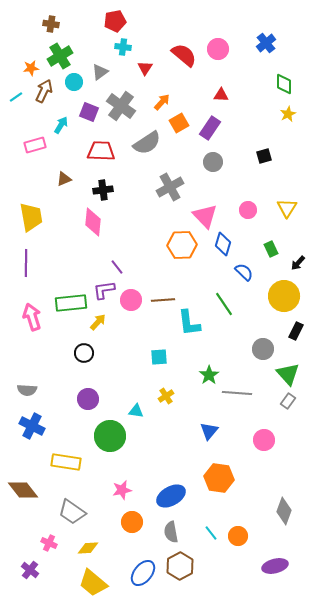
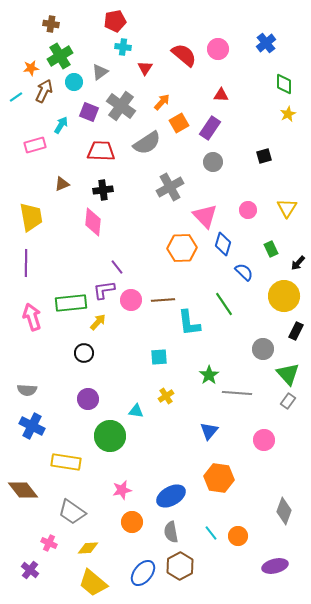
brown triangle at (64, 179): moved 2 px left, 5 px down
orange hexagon at (182, 245): moved 3 px down
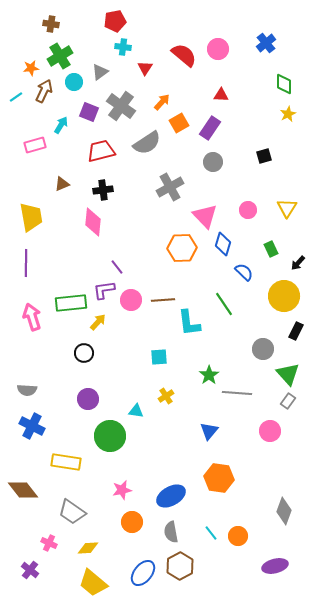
red trapezoid at (101, 151): rotated 16 degrees counterclockwise
pink circle at (264, 440): moved 6 px right, 9 px up
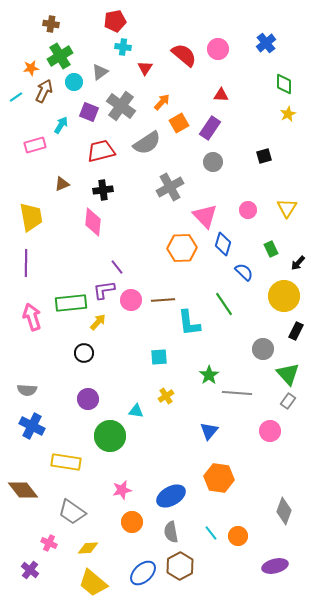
blue ellipse at (143, 573): rotated 8 degrees clockwise
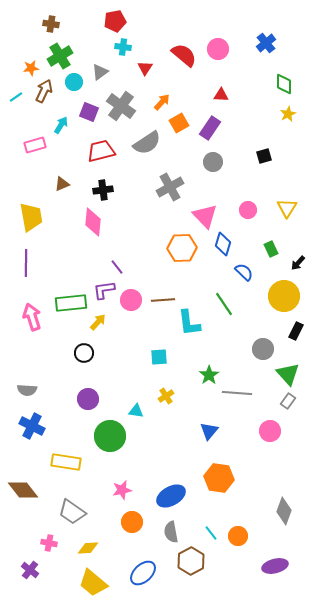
pink cross at (49, 543): rotated 14 degrees counterclockwise
brown hexagon at (180, 566): moved 11 px right, 5 px up
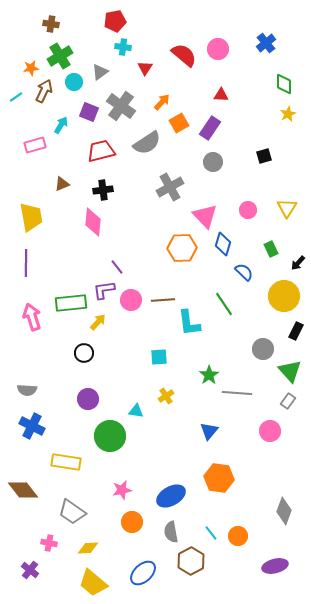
green triangle at (288, 374): moved 2 px right, 3 px up
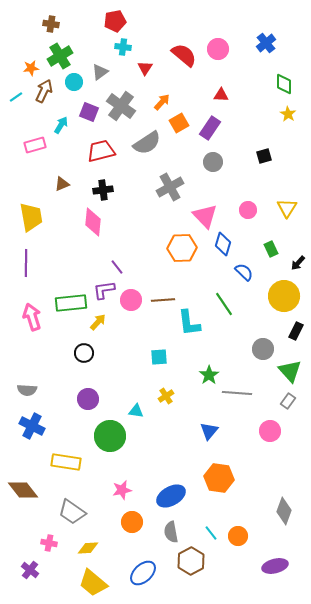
yellow star at (288, 114): rotated 14 degrees counterclockwise
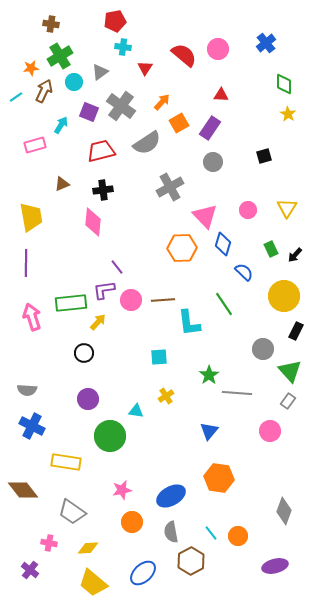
black arrow at (298, 263): moved 3 px left, 8 px up
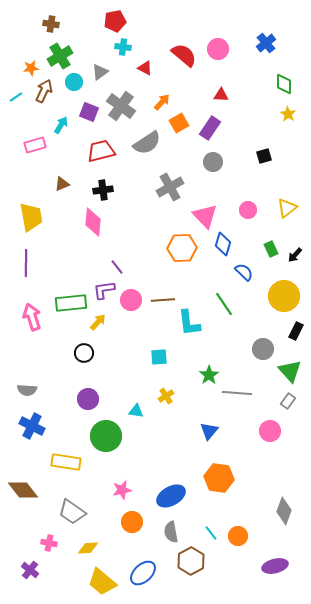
red triangle at (145, 68): rotated 35 degrees counterclockwise
yellow triangle at (287, 208): rotated 20 degrees clockwise
green circle at (110, 436): moved 4 px left
yellow trapezoid at (93, 583): moved 9 px right, 1 px up
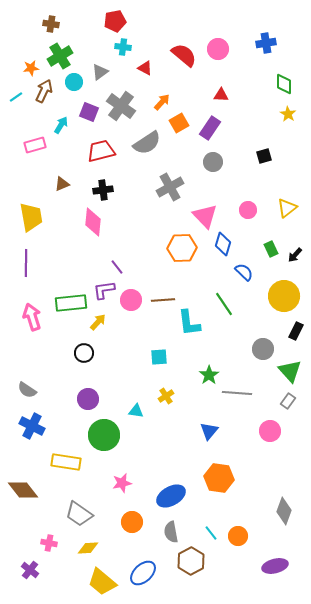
blue cross at (266, 43): rotated 30 degrees clockwise
gray semicircle at (27, 390): rotated 30 degrees clockwise
green circle at (106, 436): moved 2 px left, 1 px up
pink star at (122, 490): moved 7 px up
gray trapezoid at (72, 512): moved 7 px right, 2 px down
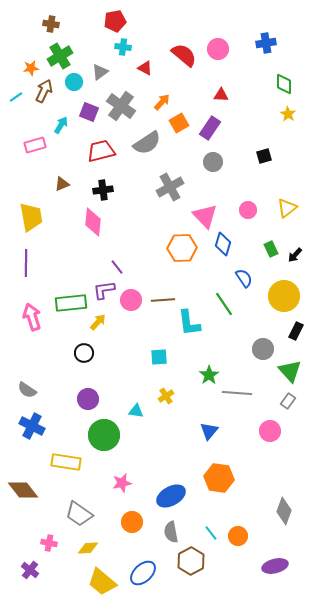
blue semicircle at (244, 272): moved 6 px down; rotated 12 degrees clockwise
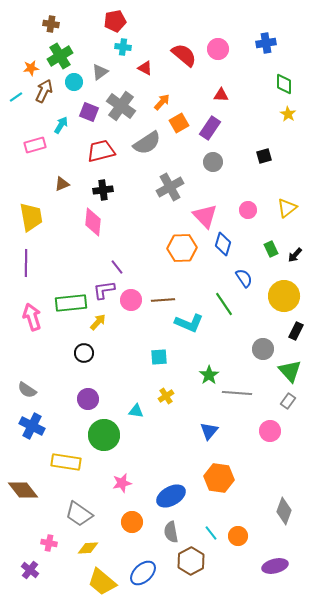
cyan L-shape at (189, 323): rotated 60 degrees counterclockwise
